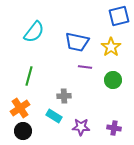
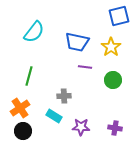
purple cross: moved 1 px right
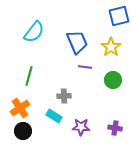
blue trapezoid: rotated 125 degrees counterclockwise
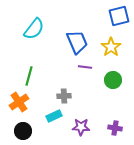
cyan semicircle: moved 3 px up
orange cross: moved 1 px left, 6 px up
cyan rectangle: rotated 56 degrees counterclockwise
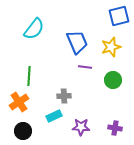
yellow star: rotated 18 degrees clockwise
green line: rotated 12 degrees counterclockwise
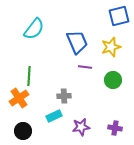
orange cross: moved 4 px up
purple star: rotated 12 degrees counterclockwise
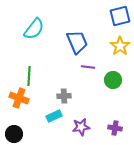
blue square: moved 1 px right
yellow star: moved 9 px right, 1 px up; rotated 18 degrees counterclockwise
purple line: moved 3 px right
orange cross: rotated 36 degrees counterclockwise
black circle: moved 9 px left, 3 px down
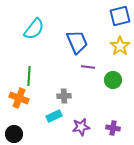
purple cross: moved 2 px left
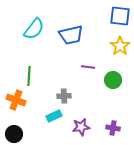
blue square: rotated 20 degrees clockwise
blue trapezoid: moved 6 px left, 7 px up; rotated 100 degrees clockwise
orange cross: moved 3 px left, 2 px down
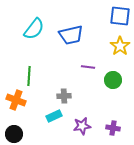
purple star: moved 1 px right, 1 px up
